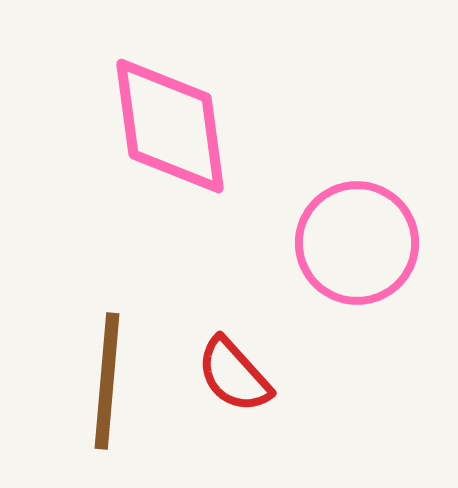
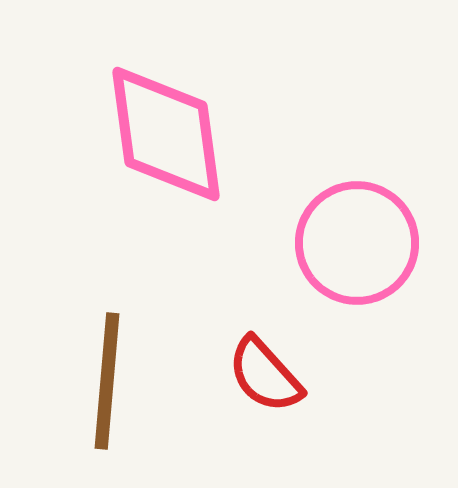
pink diamond: moved 4 px left, 8 px down
red semicircle: moved 31 px right
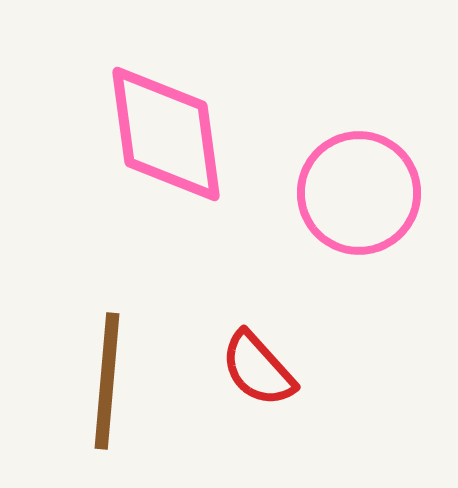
pink circle: moved 2 px right, 50 px up
red semicircle: moved 7 px left, 6 px up
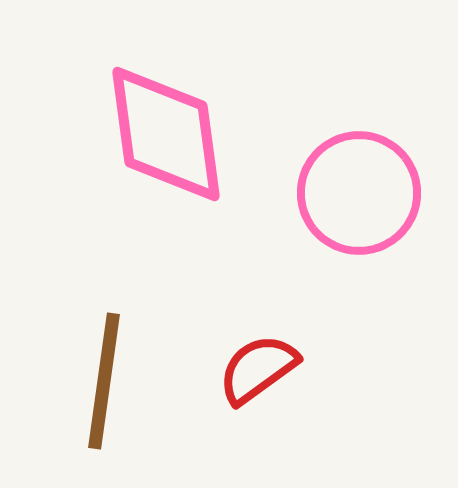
red semicircle: rotated 96 degrees clockwise
brown line: moved 3 px left; rotated 3 degrees clockwise
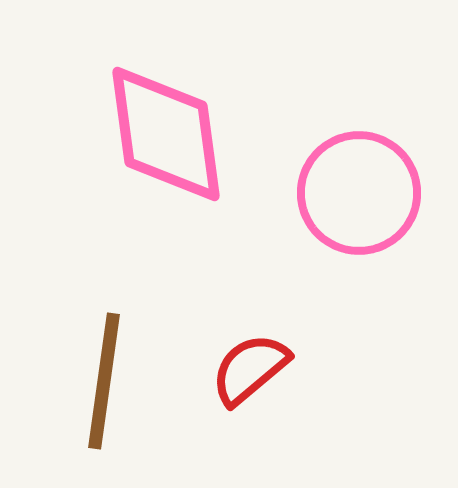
red semicircle: moved 8 px left; rotated 4 degrees counterclockwise
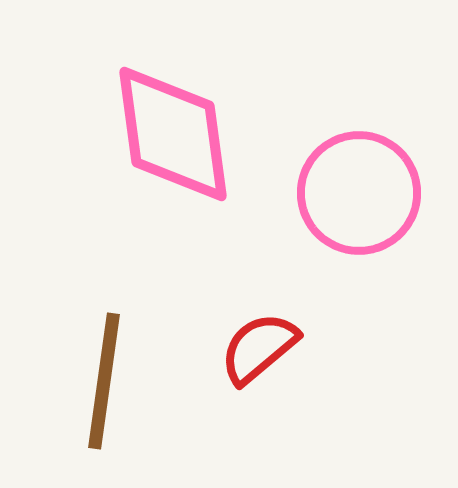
pink diamond: moved 7 px right
red semicircle: moved 9 px right, 21 px up
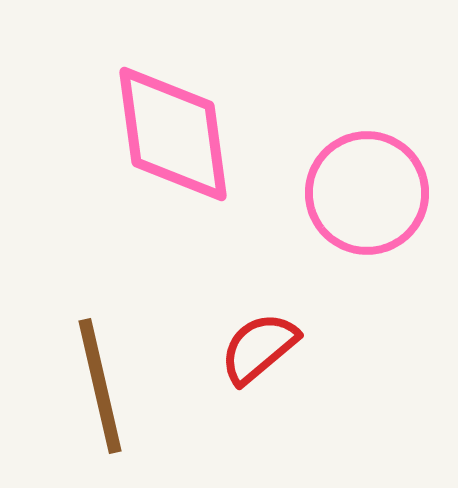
pink circle: moved 8 px right
brown line: moved 4 px left, 5 px down; rotated 21 degrees counterclockwise
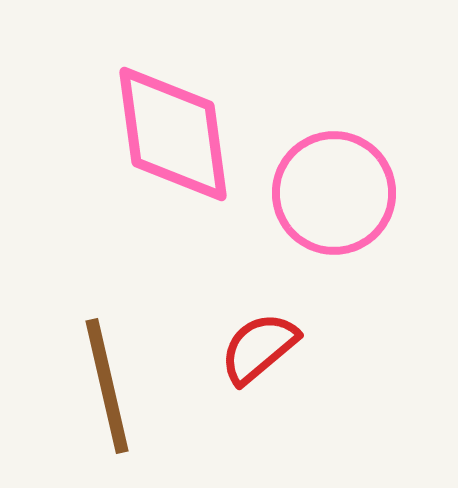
pink circle: moved 33 px left
brown line: moved 7 px right
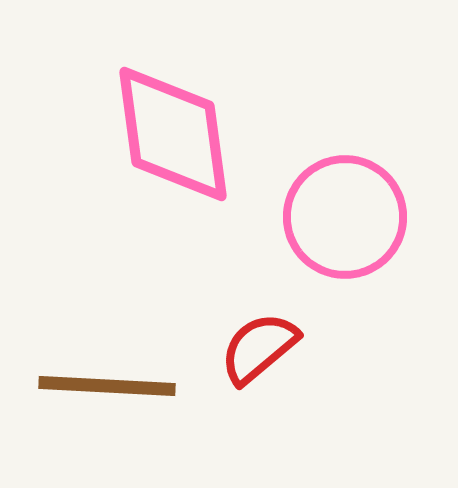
pink circle: moved 11 px right, 24 px down
brown line: rotated 74 degrees counterclockwise
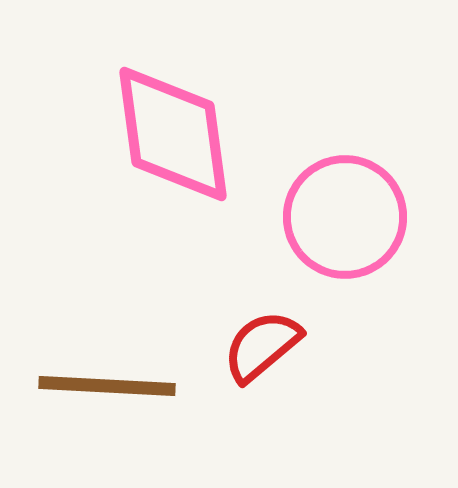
red semicircle: moved 3 px right, 2 px up
